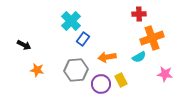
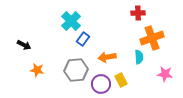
red cross: moved 1 px left, 1 px up
cyan semicircle: rotated 64 degrees counterclockwise
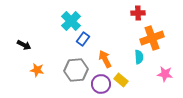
orange arrow: moved 2 px left, 2 px down; rotated 72 degrees clockwise
yellow rectangle: rotated 24 degrees counterclockwise
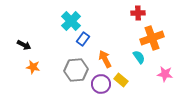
cyan semicircle: rotated 32 degrees counterclockwise
orange star: moved 4 px left, 3 px up
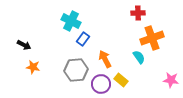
cyan cross: rotated 18 degrees counterclockwise
pink star: moved 6 px right, 6 px down
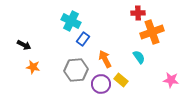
orange cross: moved 6 px up
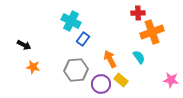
orange arrow: moved 5 px right
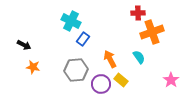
pink star: rotated 28 degrees clockwise
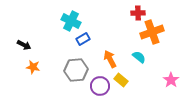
blue rectangle: rotated 24 degrees clockwise
cyan semicircle: rotated 16 degrees counterclockwise
purple circle: moved 1 px left, 2 px down
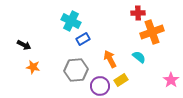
yellow rectangle: rotated 72 degrees counterclockwise
